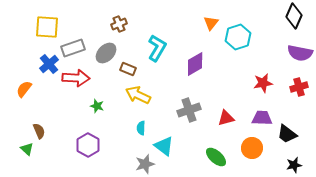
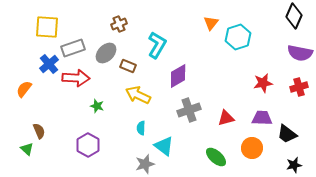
cyan L-shape: moved 3 px up
purple diamond: moved 17 px left, 12 px down
brown rectangle: moved 3 px up
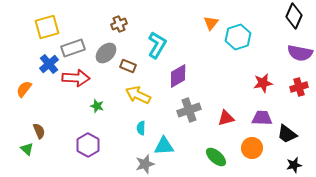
yellow square: rotated 20 degrees counterclockwise
cyan triangle: rotated 40 degrees counterclockwise
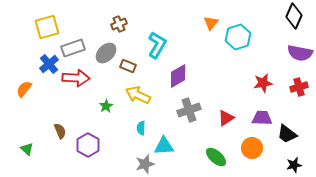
green star: moved 9 px right; rotated 24 degrees clockwise
red triangle: rotated 18 degrees counterclockwise
brown semicircle: moved 21 px right
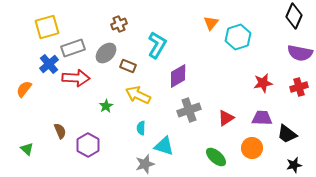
cyan triangle: rotated 20 degrees clockwise
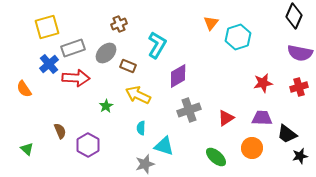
orange semicircle: rotated 72 degrees counterclockwise
black star: moved 6 px right, 9 px up
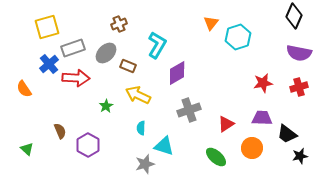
purple semicircle: moved 1 px left
purple diamond: moved 1 px left, 3 px up
red triangle: moved 6 px down
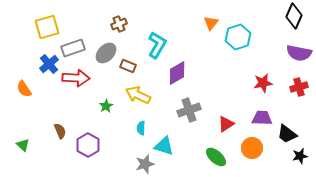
green triangle: moved 4 px left, 4 px up
